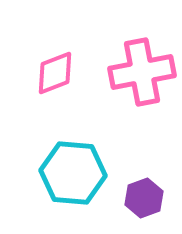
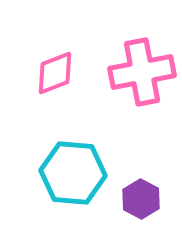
purple hexagon: moved 3 px left, 1 px down; rotated 12 degrees counterclockwise
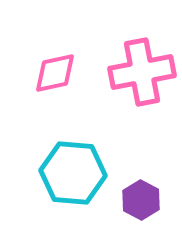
pink diamond: rotated 9 degrees clockwise
purple hexagon: moved 1 px down
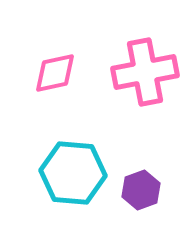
pink cross: moved 3 px right
purple hexagon: moved 10 px up; rotated 12 degrees clockwise
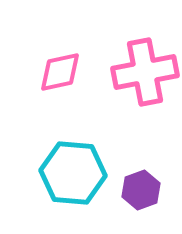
pink diamond: moved 5 px right, 1 px up
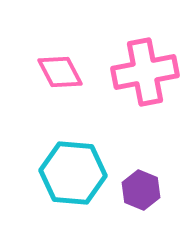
pink diamond: rotated 75 degrees clockwise
purple hexagon: rotated 18 degrees counterclockwise
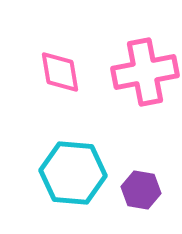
pink diamond: rotated 18 degrees clockwise
purple hexagon: rotated 12 degrees counterclockwise
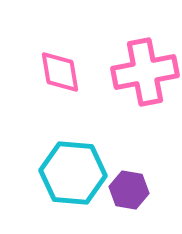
purple hexagon: moved 12 px left
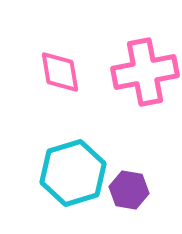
cyan hexagon: rotated 22 degrees counterclockwise
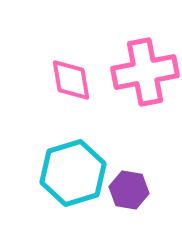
pink diamond: moved 11 px right, 8 px down
